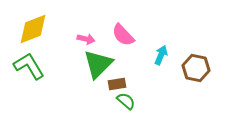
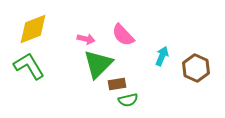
cyan arrow: moved 1 px right, 1 px down
brown hexagon: rotated 12 degrees clockwise
green semicircle: moved 2 px right, 1 px up; rotated 126 degrees clockwise
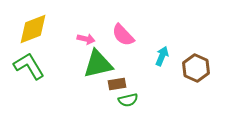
green triangle: rotated 32 degrees clockwise
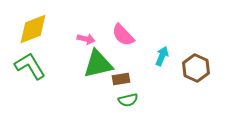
green L-shape: moved 1 px right
brown rectangle: moved 4 px right, 5 px up
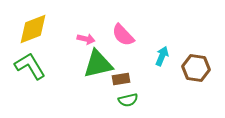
brown hexagon: rotated 16 degrees counterclockwise
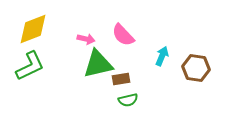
green L-shape: rotated 96 degrees clockwise
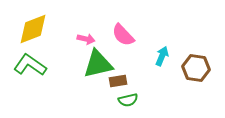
green L-shape: moved 1 px up; rotated 120 degrees counterclockwise
brown rectangle: moved 3 px left, 2 px down
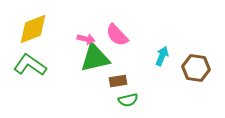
pink semicircle: moved 6 px left
green triangle: moved 3 px left, 6 px up
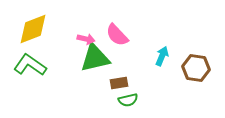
brown rectangle: moved 1 px right, 2 px down
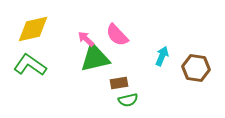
yellow diamond: rotated 8 degrees clockwise
pink arrow: rotated 150 degrees counterclockwise
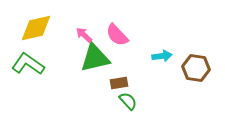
yellow diamond: moved 3 px right, 1 px up
pink arrow: moved 2 px left, 4 px up
cyan arrow: rotated 60 degrees clockwise
green L-shape: moved 2 px left, 1 px up
green semicircle: moved 1 px down; rotated 120 degrees counterclockwise
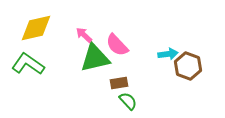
pink semicircle: moved 10 px down
cyan arrow: moved 6 px right, 2 px up
brown hexagon: moved 8 px left, 2 px up; rotated 12 degrees clockwise
